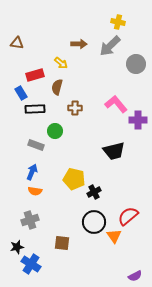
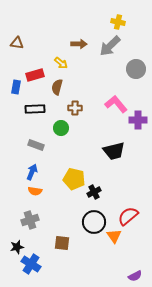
gray circle: moved 5 px down
blue rectangle: moved 5 px left, 6 px up; rotated 40 degrees clockwise
green circle: moved 6 px right, 3 px up
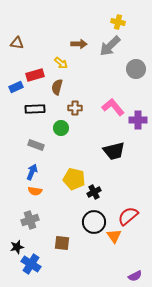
blue rectangle: rotated 56 degrees clockwise
pink L-shape: moved 3 px left, 3 px down
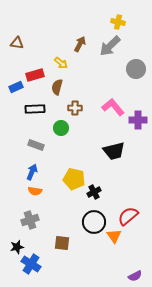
brown arrow: moved 1 px right; rotated 63 degrees counterclockwise
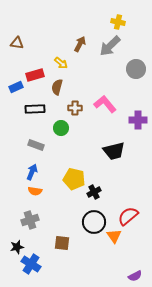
pink L-shape: moved 8 px left, 3 px up
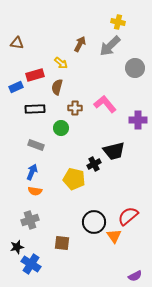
gray circle: moved 1 px left, 1 px up
black cross: moved 28 px up
